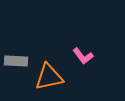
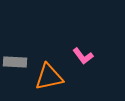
gray rectangle: moved 1 px left, 1 px down
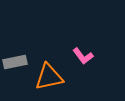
gray rectangle: rotated 15 degrees counterclockwise
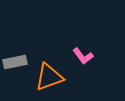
orange triangle: rotated 8 degrees counterclockwise
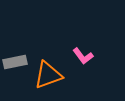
orange triangle: moved 1 px left, 2 px up
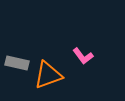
gray rectangle: moved 2 px right, 1 px down; rotated 25 degrees clockwise
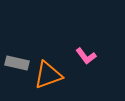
pink L-shape: moved 3 px right
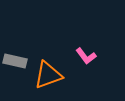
gray rectangle: moved 2 px left, 2 px up
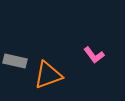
pink L-shape: moved 8 px right, 1 px up
